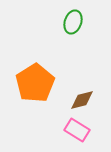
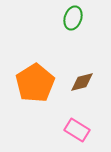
green ellipse: moved 4 px up
brown diamond: moved 18 px up
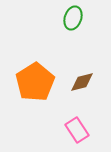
orange pentagon: moved 1 px up
pink rectangle: rotated 25 degrees clockwise
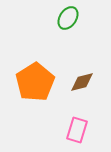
green ellipse: moved 5 px left; rotated 15 degrees clockwise
pink rectangle: rotated 50 degrees clockwise
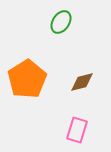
green ellipse: moved 7 px left, 4 px down
orange pentagon: moved 8 px left, 3 px up
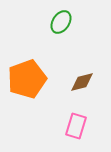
orange pentagon: rotated 12 degrees clockwise
pink rectangle: moved 1 px left, 4 px up
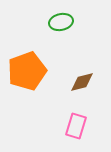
green ellipse: rotated 45 degrees clockwise
orange pentagon: moved 8 px up
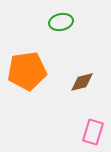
orange pentagon: rotated 12 degrees clockwise
pink rectangle: moved 17 px right, 6 px down
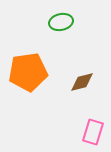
orange pentagon: moved 1 px right, 1 px down
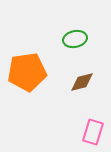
green ellipse: moved 14 px right, 17 px down
orange pentagon: moved 1 px left
